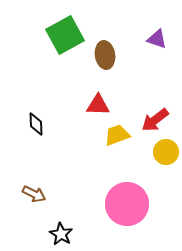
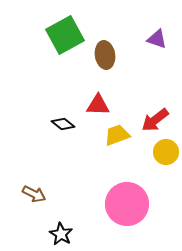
black diamond: moved 27 px right; rotated 50 degrees counterclockwise
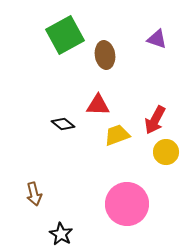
red arrow: rotated 24 degrees counterclockwise
brown arrow: rotated 50 degrees clockwise
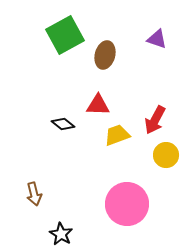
brown ellipse: rotated 24 degrees clockwise
yellow circle: moved 3 px down
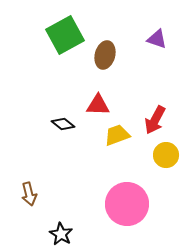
brown arrow: moved 5 px left
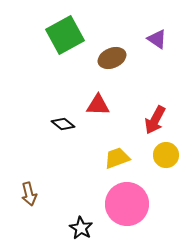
purple triangle: rotated 15 degrees clockwise
brown ellipse: moved 7 px right, 3 px down; rotated 52 degrees clockwise
yellow trapezoid: moved 23 px down
black star: moved 20 px right, 6 px up
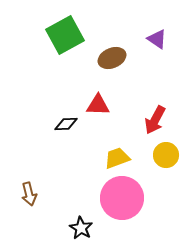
black diamond: moved 3 px right; rotated 40 degrees counterclockwise
pink circle: moved 5 px left, 6 px up
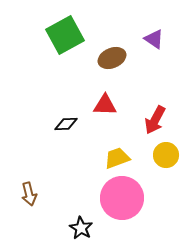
purple triangle: moved 3 px left
red triangle: moved 7 px right
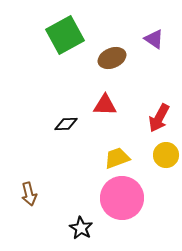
red arrow: moved 4 px right, 2 px up
